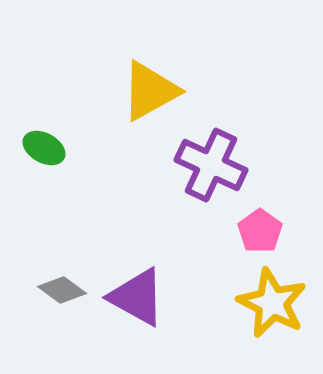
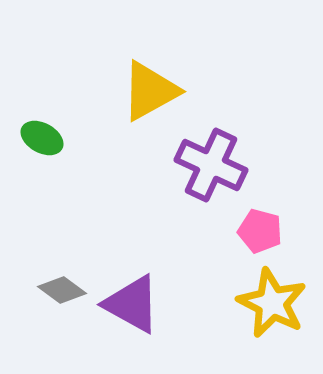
green ellipse: moved 2 px left, 10 px up
pink pentagon: rotated 21 degrees counterclockwise
purple triangle: moved 5 px left, 7 px down
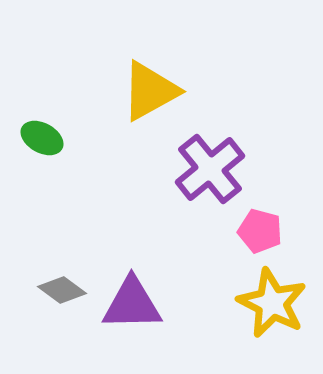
purple cross: moved 1 px left, 4 px down; rotated 26 degrees clockwise
purple triangle: rotated 30 degrees counterclockwise
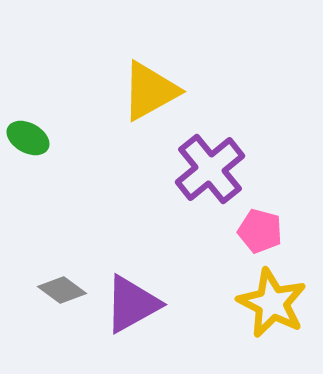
green ellipse: moved 14 px left
purple triangle: rotated 28 degrees counterclockwise
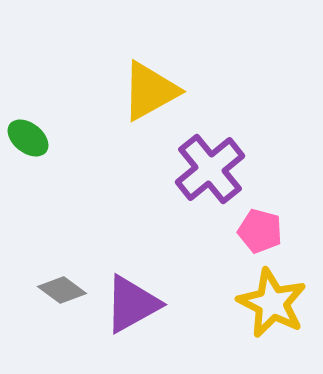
green ellipse: rotated 9 degrees clockwise
